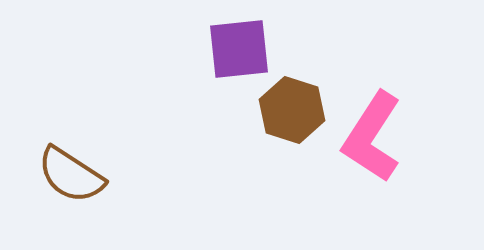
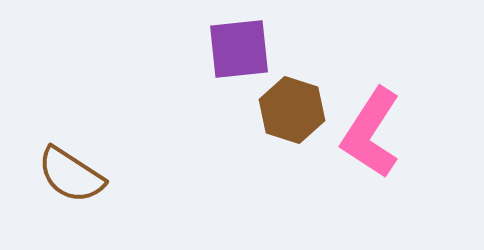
pink L-shape: moved 1 px left, 4 px up
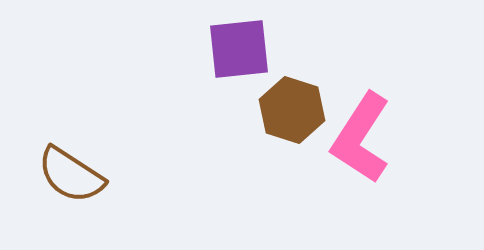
pink L-shape: moved 10 px left, 5 px down
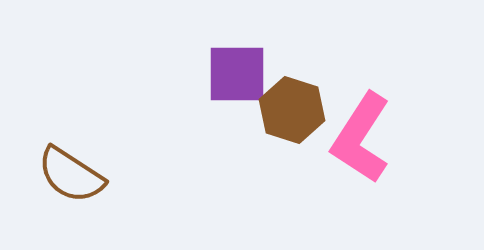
purple square: moved 2 px left, 25 px down; rotated 6 degrees clockwise
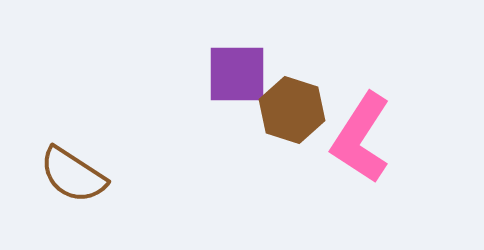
brown semicircle: moved 2 px right
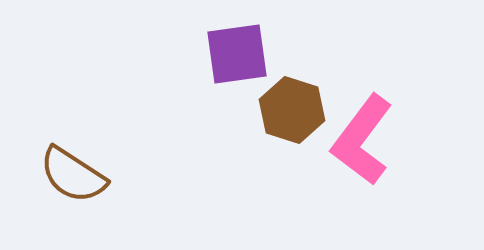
purple square: moved 20 px up; rotated 8 degrees counterclockwise
pink L-shape: moved 1 px right, 2 px down; rotated 4 degrees clockwise
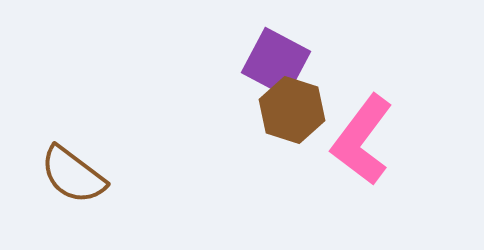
purple square: moved 39 px right, 8 px down; rotated 36 degrees clockwise
brown semicircle: rotated 4 degrees clockwise
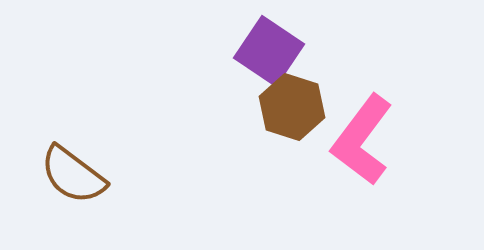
purple square: moved 7 px left, 11 px up; rotated 6 degrees clockwise
brown hexagon: moved 3 px up
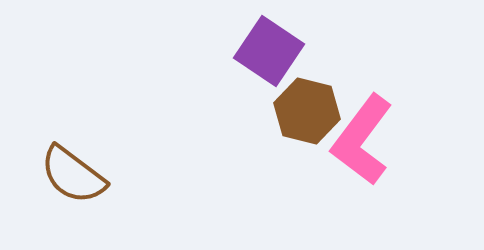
brown hexagon: moved 15 px right, 4 px down; rotated 4 degrees counterclockwise
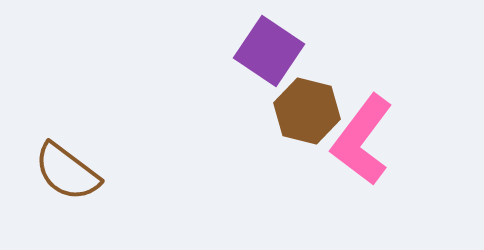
brown semicircle: moved 6 px left, 3 px up
